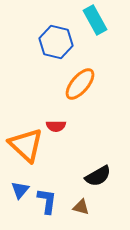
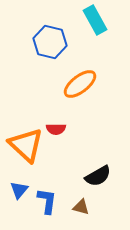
blue hexagon: moved 6 px left
orange ellipse: rotated 12 degrees clockwise
red semicircle: moved 3 px down
blue triangle: moved 1 px left
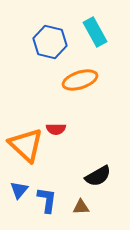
cyan rectangle: moved 12 px down
orange ellipse: moved 4 px up; rotated 20 degrees clockwise
blue L-shape: moved 1 px up
brown triangle: rotated 18 degrees counterclockwise
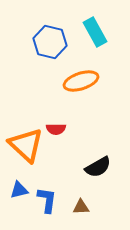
orange ellipse: moved 1 px right, 1 px down
black semicircle: moved 9 px up
blue triangle: rotated 36 degrees clockwise
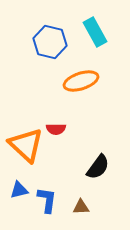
black semicircle: rotated 24 degrees counterclockwise
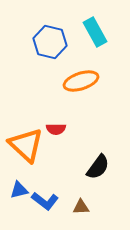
blue L-shape: moved 2 px left, 1 px down; rotated 120 degrees clockwise
